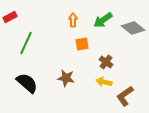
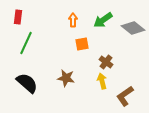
red rectangle: moved 8 px right; rotated 56 degrees counterclockwise
yellow arrow: moved 2 px left, 1 px up; rotated 63 degrees clockwise
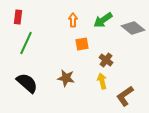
brown cross: moved 2 px up
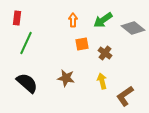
red rectangle: moved 1 px left, 1 px down
brown cross: moved 1 px left, 7 px up
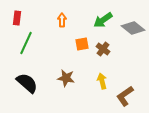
orange arrow: moved 11 px left
brown cross: moved 2 px left, 4 px up
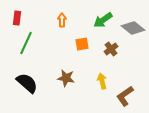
brown cross: moved 8 px right; rotated 16 degrees clockwise
